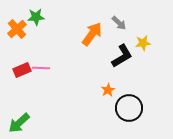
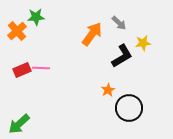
orange cross: moved 2 px down
green arrow: moved 1 px down
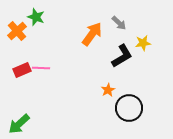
green star: rotated 24 degrees clockwise
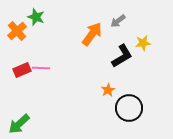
gray arrow: moved 1 px left, 2 px up; rotated 98 degrees clockwise
